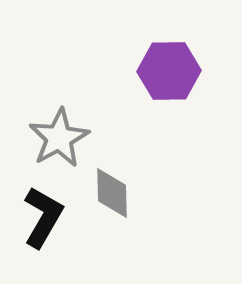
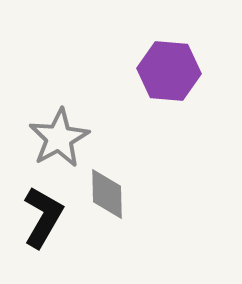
purple hexagon: rotated 6 degrees clockwise
gray diamond: moved 5 px left, 1 px down
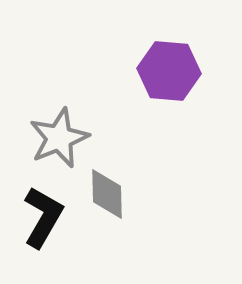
gray star: rotated 6 degrees clockwise
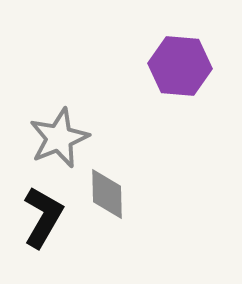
purple hexagon: moved 11 px right, 5 px up
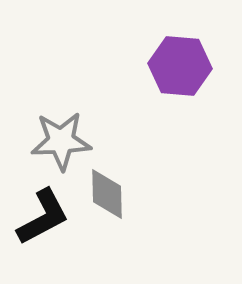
gray star: moved 2 px right, 3 px down; rotated 20 degrees clockwise
black L-shape: rotated 32 degrees clockwise
